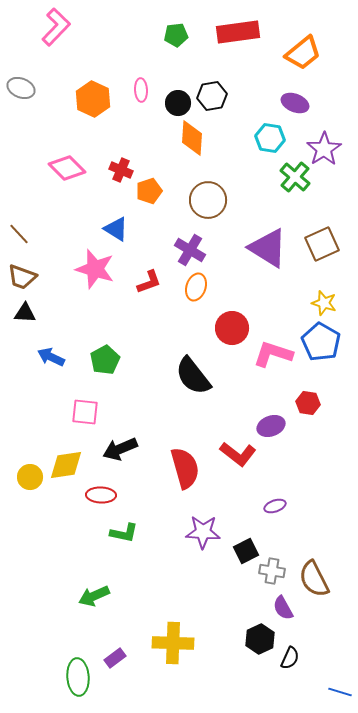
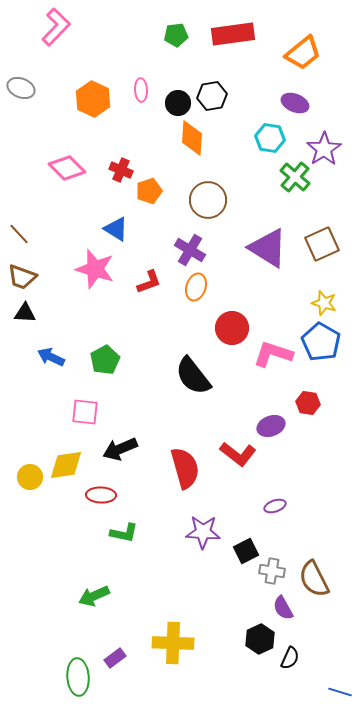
red rectangle at (238, 32): moved 5 px left, 2 px down
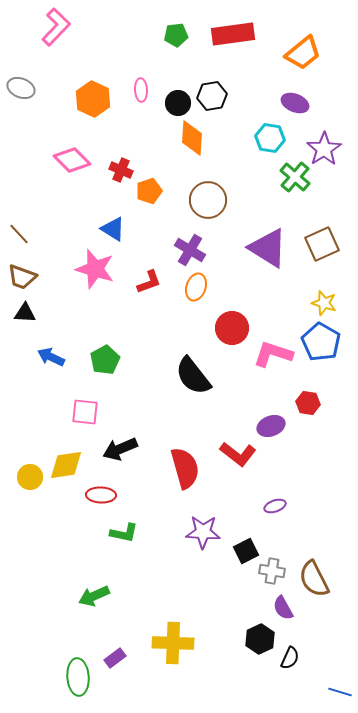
pink diamond at (67, 168): moved 5 px right, 8 px up
blue triangle at (116, 229): moved 3 px left
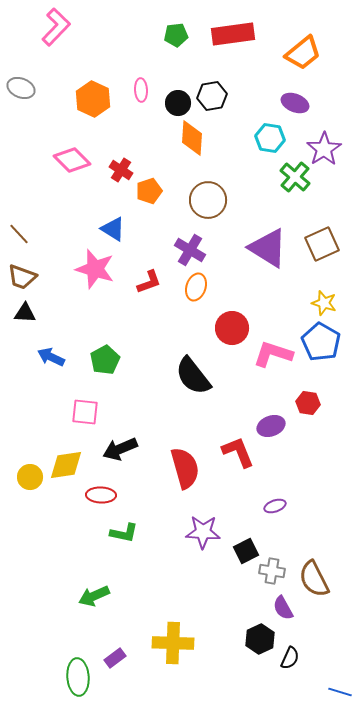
red cross at (121, 170): rotated 10 degrees clockwise
red L-shape at (238, 454): moved 2 px up; rotated 150 degrees counterclockwise
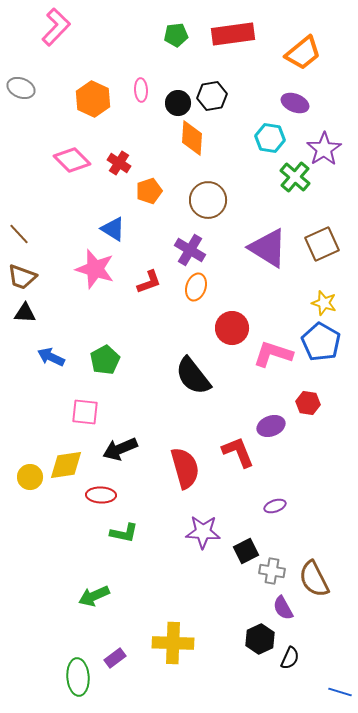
red cross at (121, 170): moved 2 px left, 7 px up
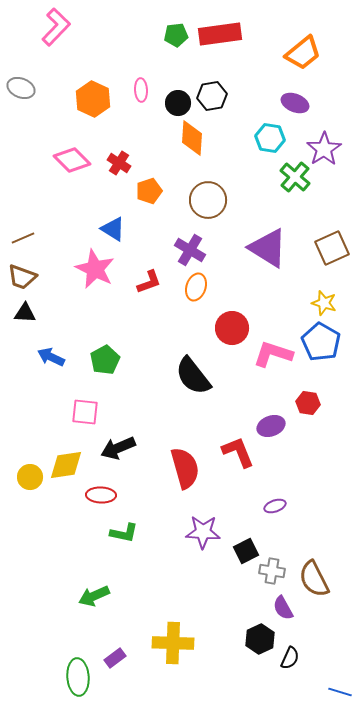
red rectangle at (233, 34): moved 13 px left
brown line at (19, 234): moved 4 px right, 4 px down; rotated 70 degrees counterclockwise
brown square at (322, 244): moved 10 px right, 4 px down
pink star at (95, 269): rotated 9 degrees clockwise
black arrow at (120, 449): moved 2 px left, 1 px up
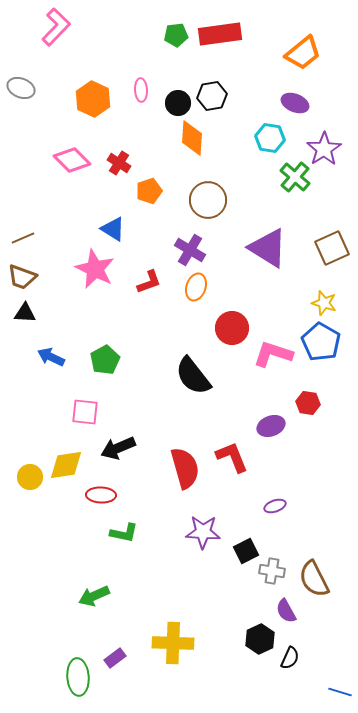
red L-shape at (238, 452): moved 6 px left, 5 px down
purple semicircle at (283, 608): moved 3 px right, 3 px down
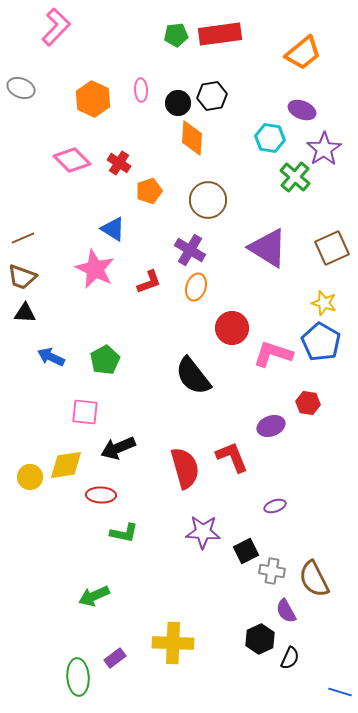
purple ellipse at (295, 103): moved 7 px right, 7 px down
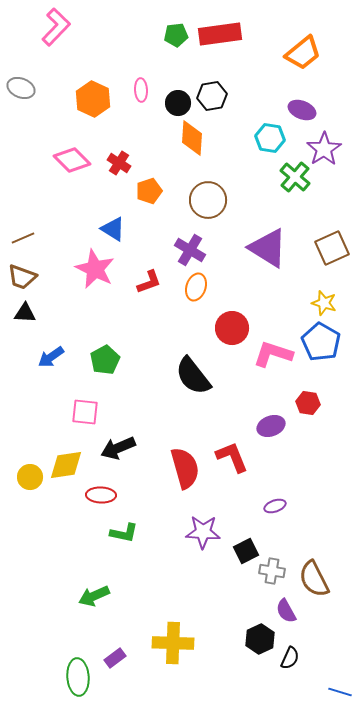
blue arrow at (51, 357): rotated 60 degrees counterclockwise
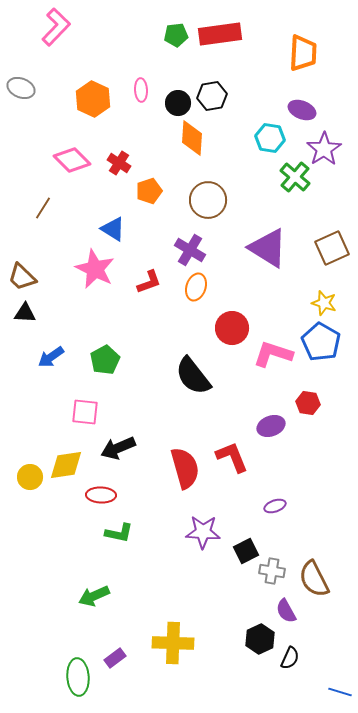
orange trapezoid at (303, 53): rotated 48 degrees counterclockwise
brown line at (23, 238): moved 20 px right, 30 px up; rotated 35 degrees counterclockwise
brown trapezoid at (22, 277): rotated 24 degrees clockwise
green L-shape at (124, 533): moved 5 px left
